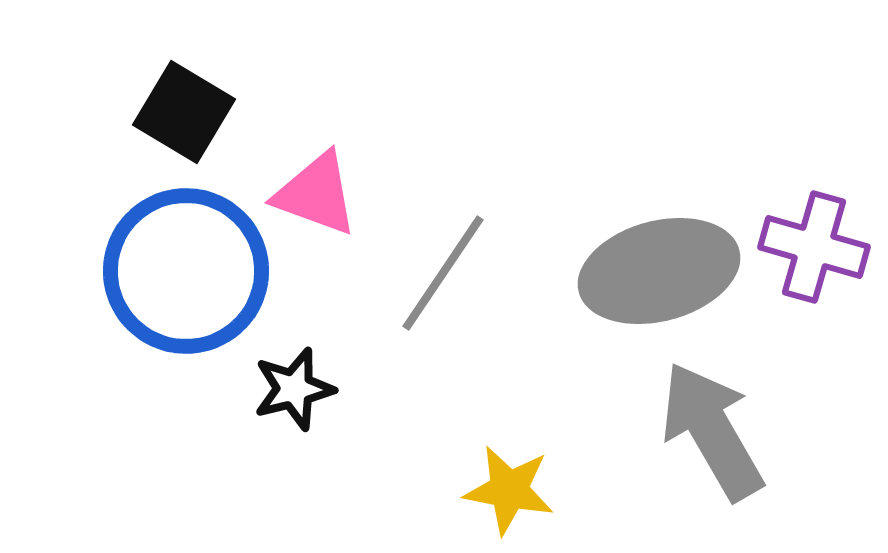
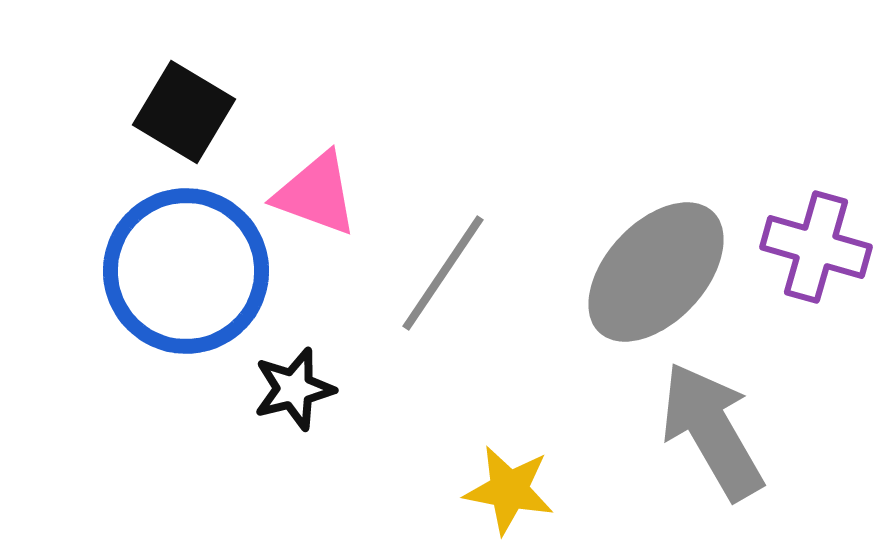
purple cross: moved 2 px right
gray ellipse: moved 3 px left, 1 px down; rotated 32 degrees counterclockwise
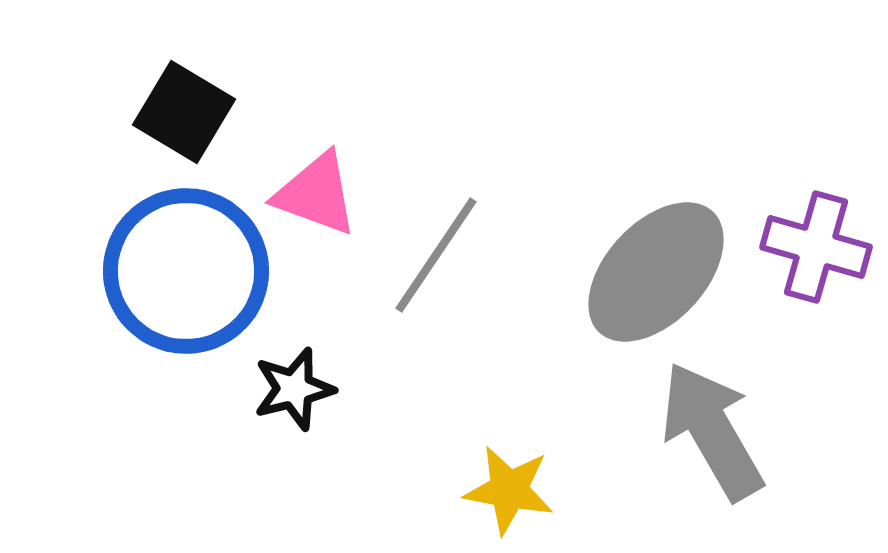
gray line: moved 7 px left, 18 px up
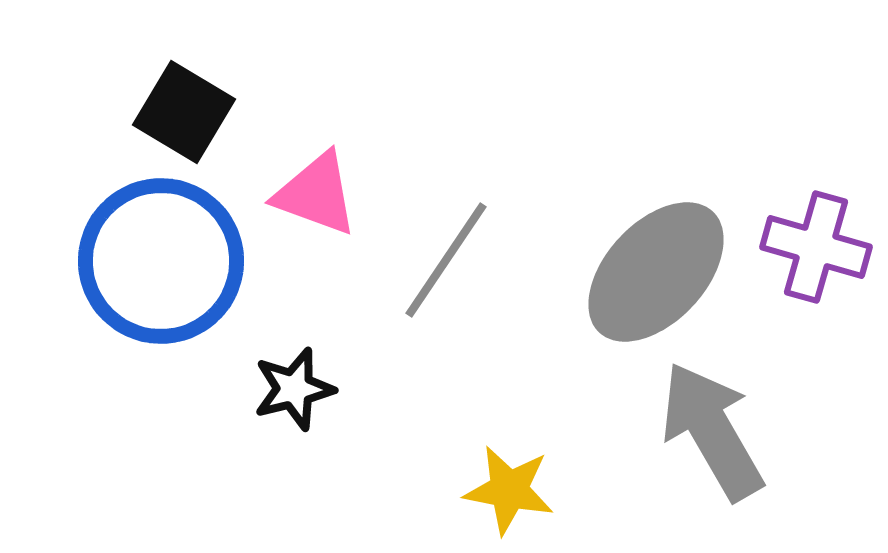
gray line: moved 10 px right, 5 px down
blue circle: moved 25 px left, 10 px up
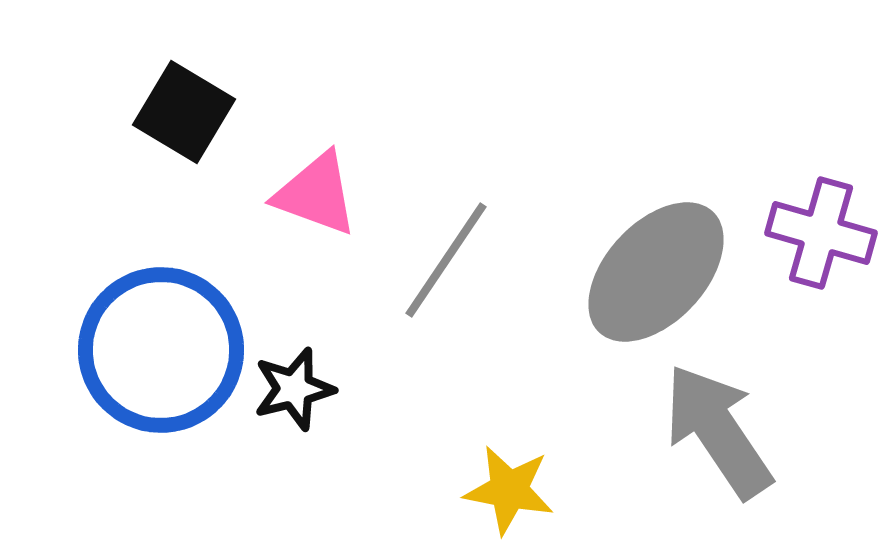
purple cross: moved 5 px right, 14 px up
blue circle: moved 89 px down
gray arrow: moved 6 px right; rotated 4 degrees counterclockwise
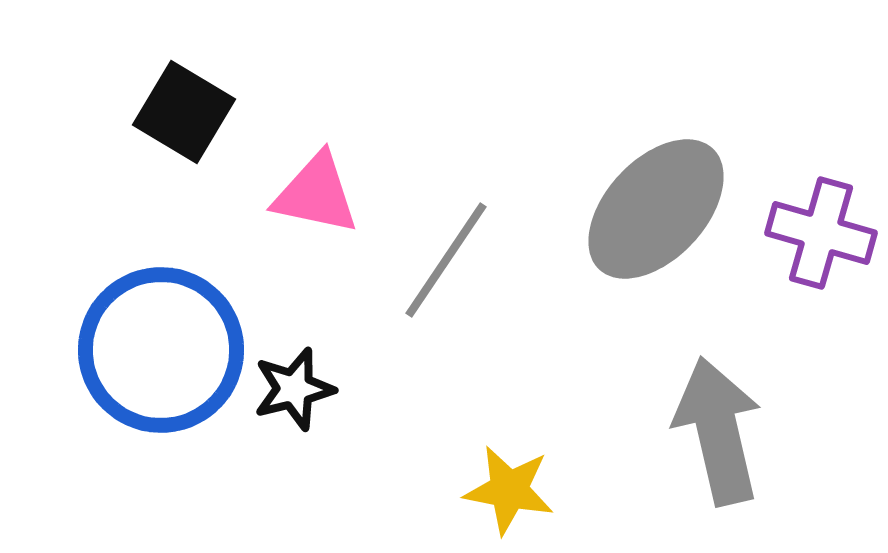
pink triangle: rotated 8 degrees counterclockwise
gray ellipse: moved 63 px up
gray arrow: rotated 21 degrees clockwise
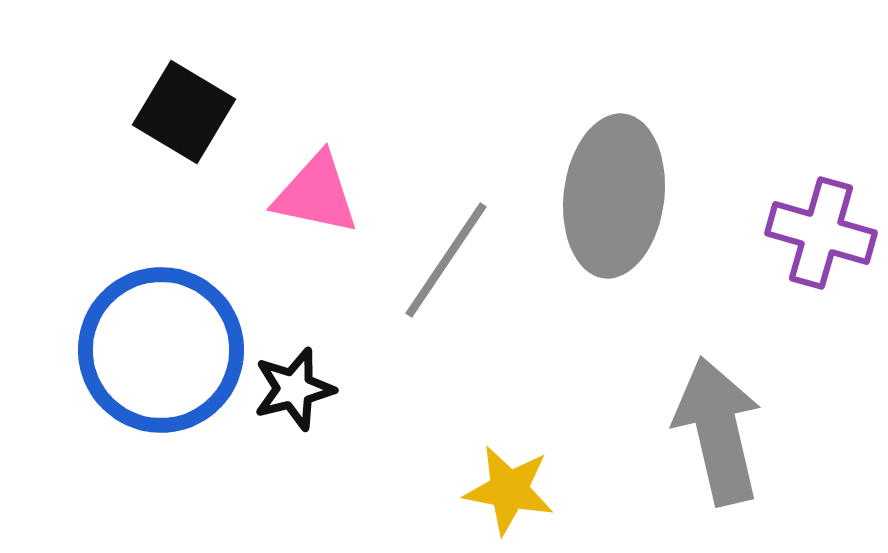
gray ellipse: moved 42 px left, 13 px up; rotated 36 degrees counterclockwise
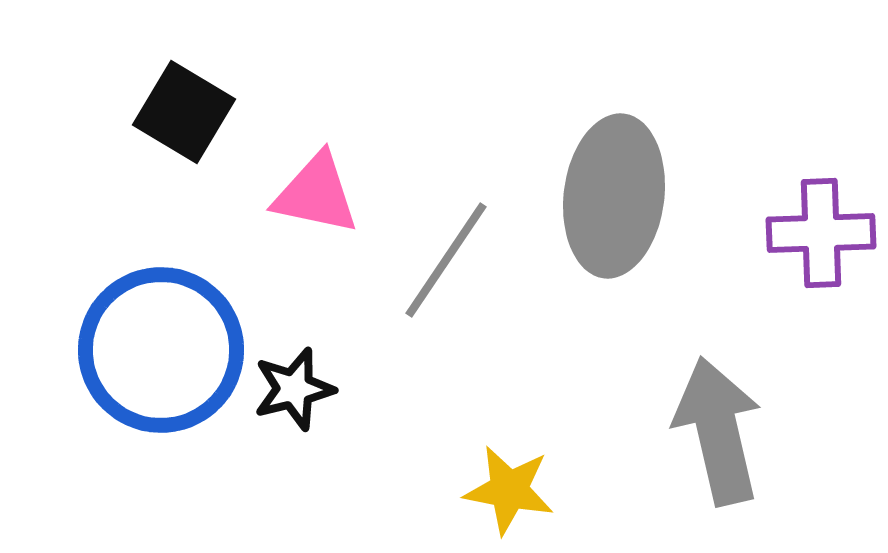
purple cross: rotated 18 degrees counterclockwise
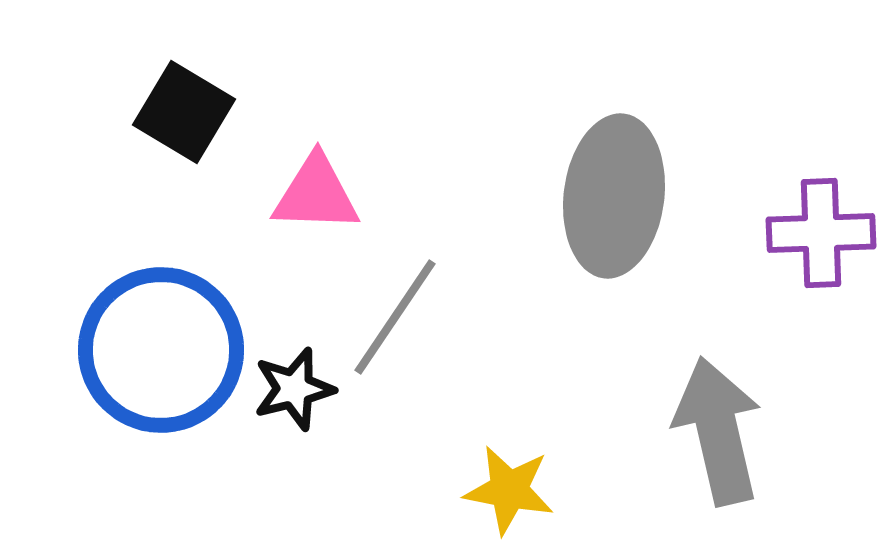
pink triangle: rotated 10 degrees counterclockwise
gray line: moved 51 px left, 57 px down
